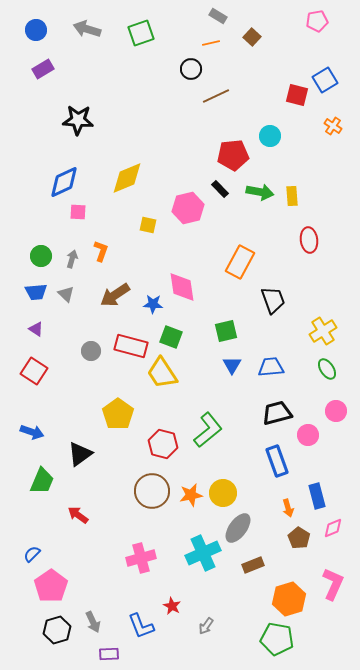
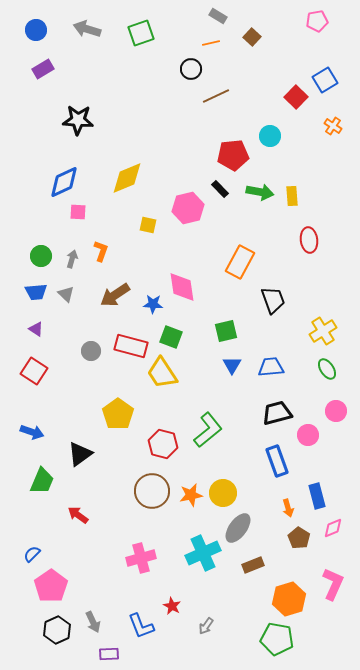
red square at (297, 95): moved 1 px left, 2 px down; rotated 30 degrees clockwise
black hexagon at (57, 630): rotated 8 degrees counterclockwise
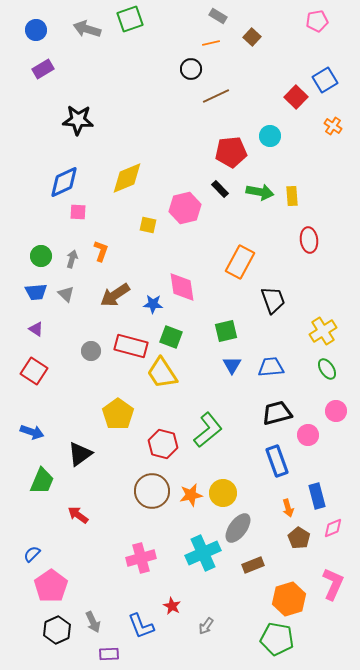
green square at (141, 33): moved 11 px left, 14 px up
red pentagon at (233, 155): moved 2 px left, 3 px up
pink hexagon at (188, 208): moved 3 px left
